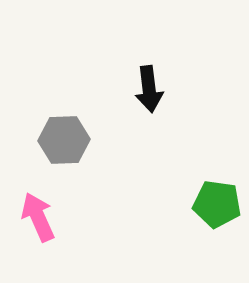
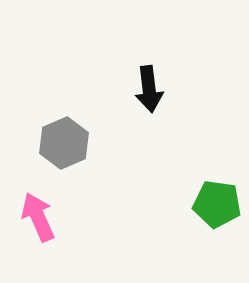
gray hexagon: moved 3 px down; rotated 21 degrees counterclockwise
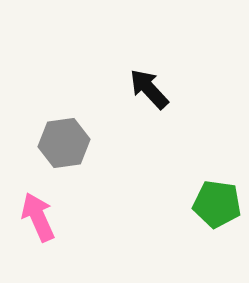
black arrow: rotated 144 degrees clockwise
gray hexagon: rotated 15 degrees clockwise
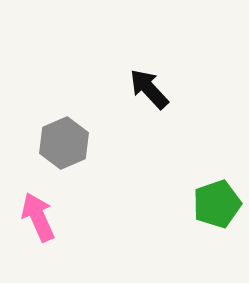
gray hexagon: rotated 15 degrees counterclockwise
green pentagon: rotated 27 degrees counterclockwise
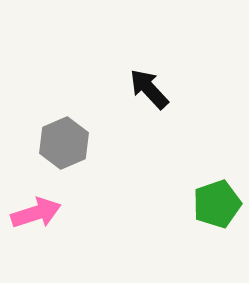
pink arrow: moved 2 px left, 4 px up; rotated 96 degrees clockwise
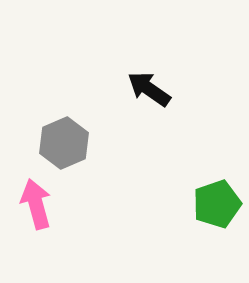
black arrow: rotated 12 degrees counterclockwise
pink arrow: moved 9 px up; rotated 87 degrees counterclockwise
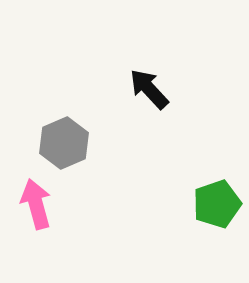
black arrow: rotated 12 degrees clockwise
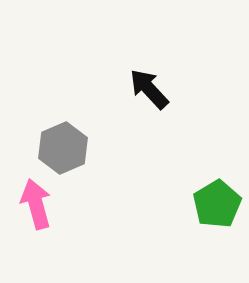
gray hexagon: moved 1 px left, 5 px down
green pentagon: rotated 12 degrees counterclockwise
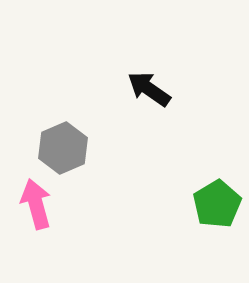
black arrow: rotated 12 degrees counterclockwise
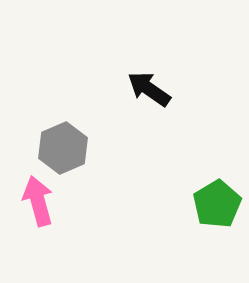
pink arrow: moved 2 px right, 3 px up
